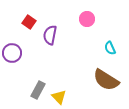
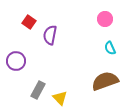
pink circle: moved 18 px right
purple circle: moved 4 px right, 8 px down
brown semicircle: moved 1 px left, 1 px down; rotated 128 degrees clockwise
yellow triangle: moved 1 px right, 1 px down
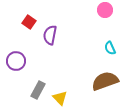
pink circle: moved 9 px up
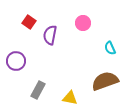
pink circle: moved 22 px left, 13 px down
yellow triangle: moved 10 px right; rotated 35 degrees counterclockwise
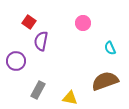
purple semicircle: moved 9 px left, 6 px down
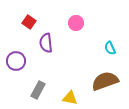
pink circle: moved 7 px left
purple semicircle: moved 5 px right, 2 px down; rotated 18 degrees counterclockwise
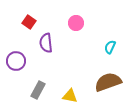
cyan semicircle: moved 1 px up; rotated 48 degrees clockwise
brown semicircle: moved 3 px right, 1 px down
yellow triangle: moved 2 px up
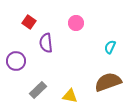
gray rectangle: rotated 18 degrees clockwise
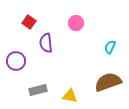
gray rectangle: rotated 30 degrees clockwise
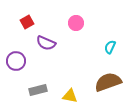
red square: moved 2 px left; rotated 24 degrees clockwise
purple semicircle: rotated 60 degrees counterclockwise
